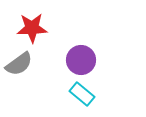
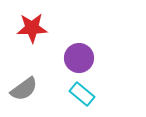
purple circle: moved 2 px left, 2 px up
gray semicircle: moved 5 px right, 25 px down
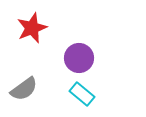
red star: rotated 20 degrees counterclockwise
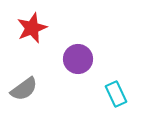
purple circle: moved 1 px left, 1 px down
cyan rectangle: moved 34 px right; rotated 25 degrees clockwise
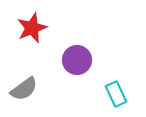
purple circle: moved 1 px left, 1 px down
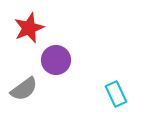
red star: moved 3 px left
purple circle: moved 21 px left
